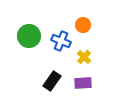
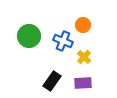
blue cross: moved 2 px right
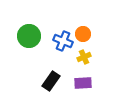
orange circle: moved 9 px down
yellow cross: rotated 24 degrees clockwise
black rectangle: moved 1 px left
